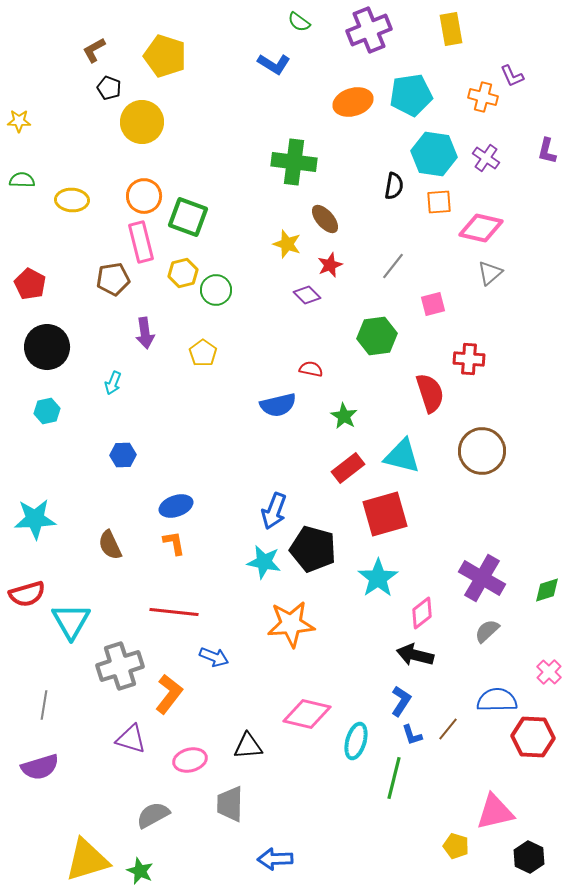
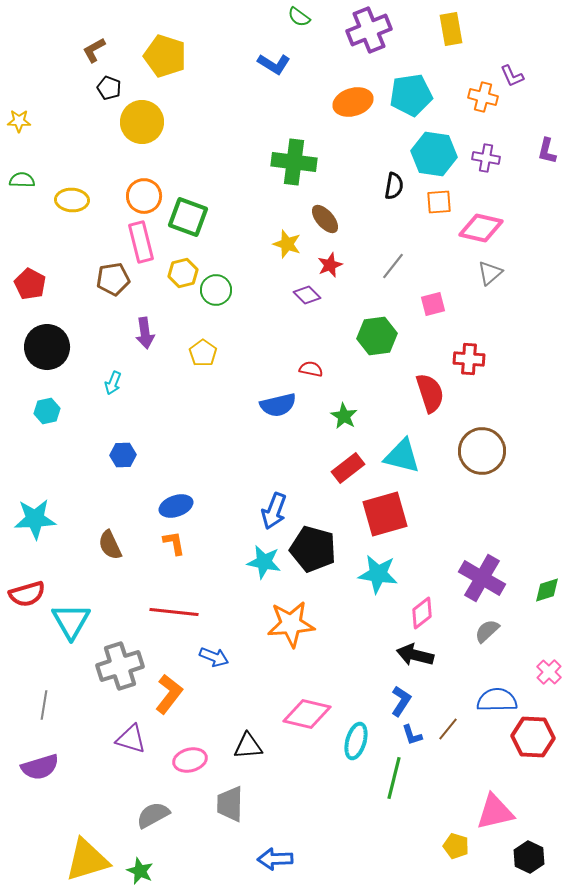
green semicircle at (299, 22): moved 5 px up
purple cross at (486, 158): rotated 24 degrees counterclockwise
cyan star at (378, 578): moved 4 px up; rotated 30 degrees counterclockwise
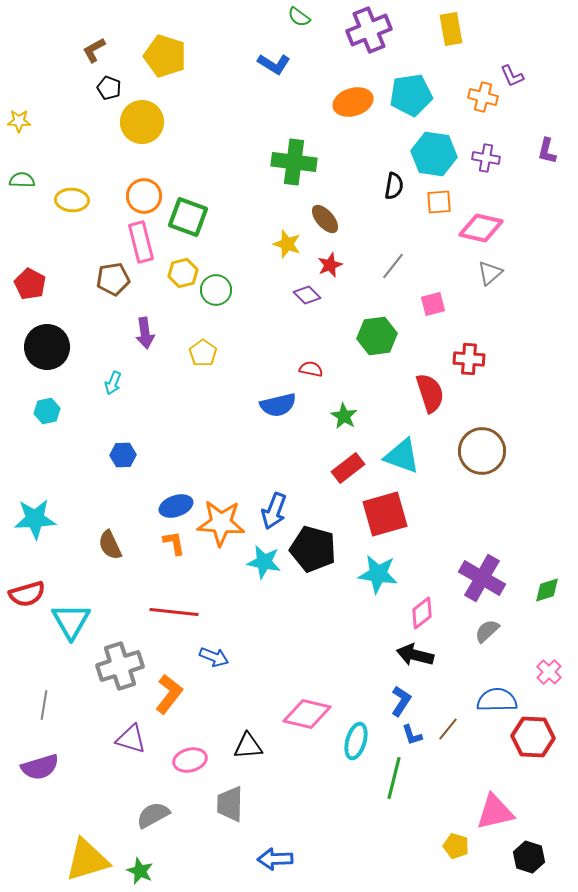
cyan triangle at (402, 456): rotated 6 degrees clockwise
orange star at (291, 624): moved 70 px left, 101 px up; rotated 9 degrees clockwise
black hexagon at (529, 857): rotated 8 degrees counterclockwise
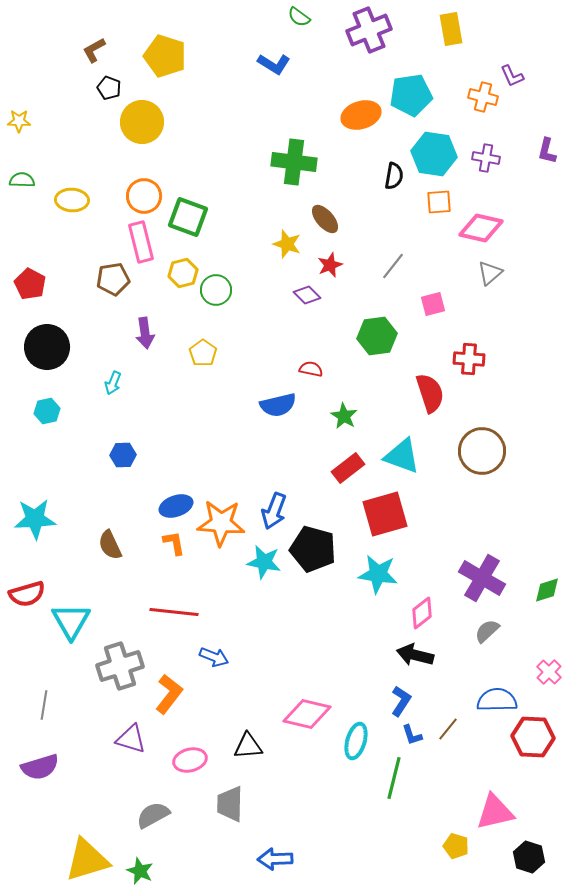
orange ellipse at (353, 102): moved 8 px right, 13 px down
black semicircle at (394, 186): moved 10 px up
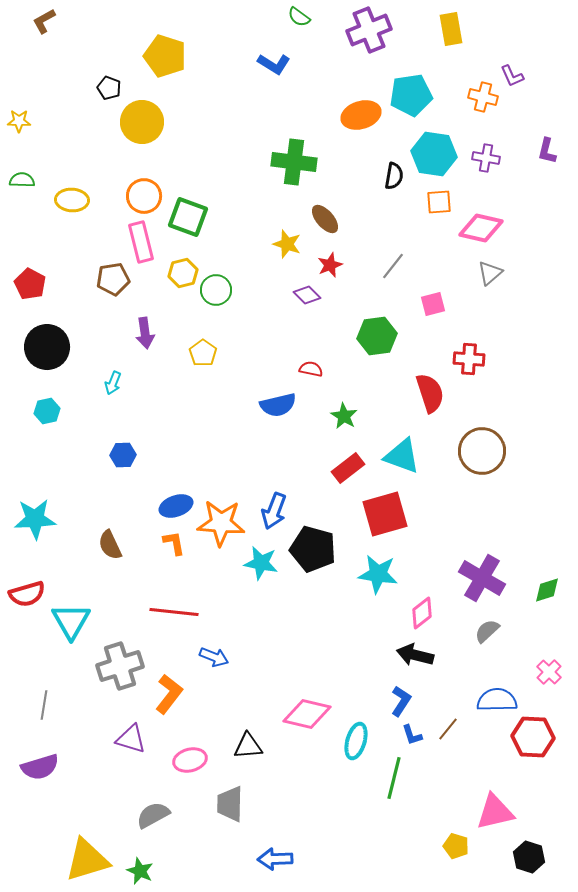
brown L-shape at (94, 50): moved 50 px left, 29 px up
cyan star at (264, 562): moved 3 px left, 1 px down
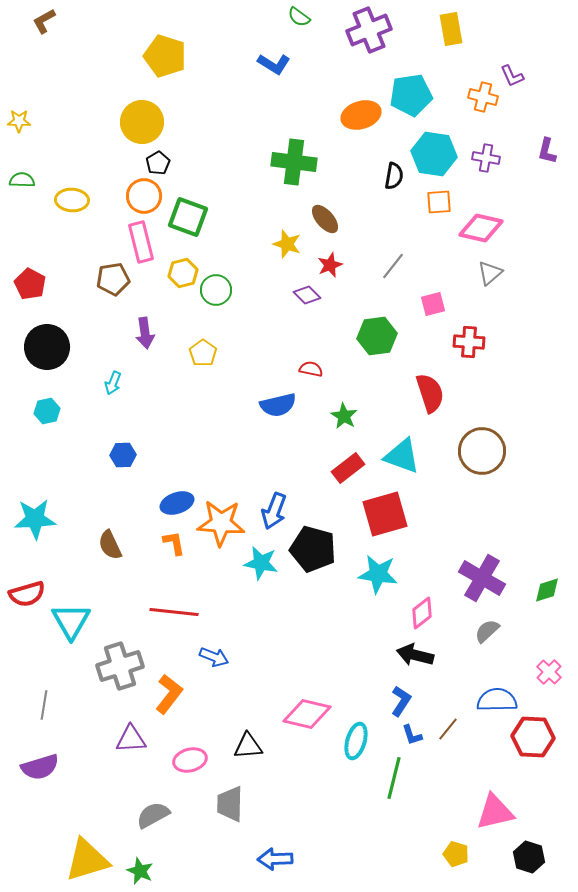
black pentagon at (109, 88): moved 49 px right, 75 px down; rotated 20 degrees clockwise
red cross at (469, 359): moved 17 px up
blue ellipse at (176, 506): moved 1 px right, 3 px up
purple triangle at (131, 739): rotated 20 degrees counterclockwise
yellow pentagon at (456, 846): moved 8 px down
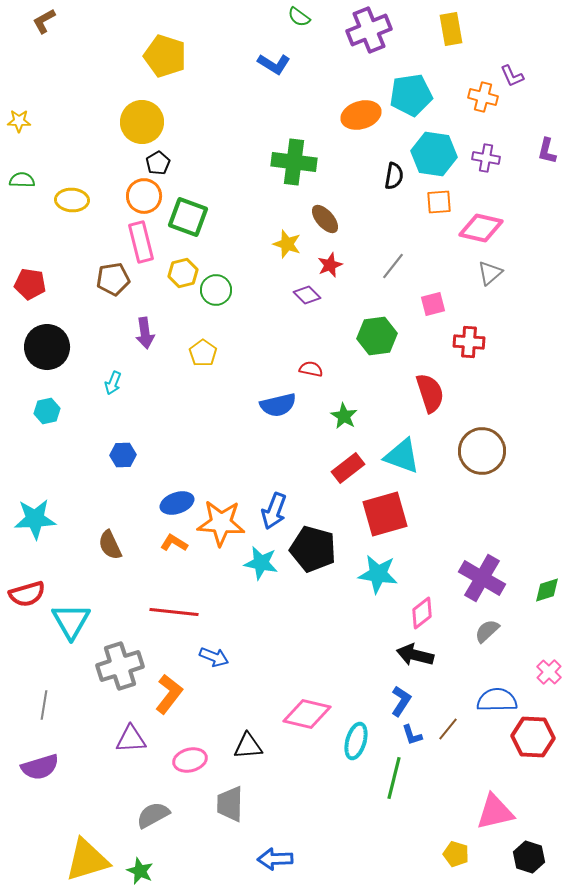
red pentagon at (30, 284): rotated 20 degrees counterclockwise
orange L-shape at (174, 543): rotated 48 degrees counterclockwise
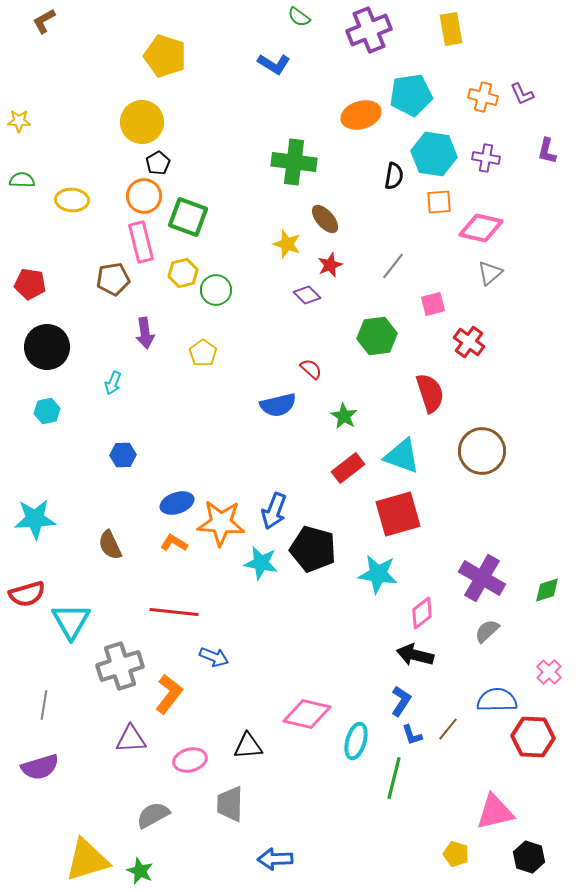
purple L-shape at (512, 76): moved 10 px right, 18 px down
red cross at (469, 342): rotated 32 degrees clockwise
red semicircle at (311, 369): rotated 30 degrees clockwise
red square at (385, 514): moved 13 px right
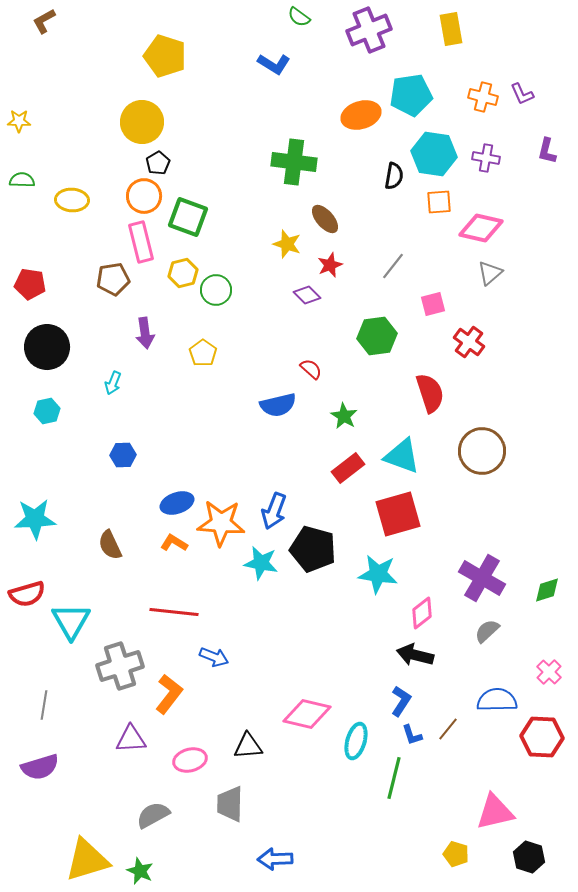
red hexagon at (533, 737): moved 9 px right
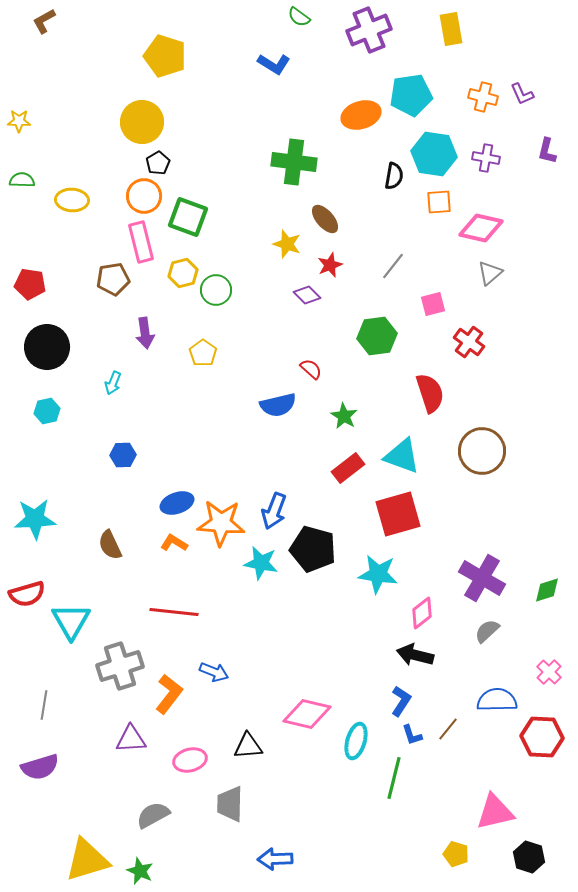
blue arrow at (214, 657): moved 15 px down
